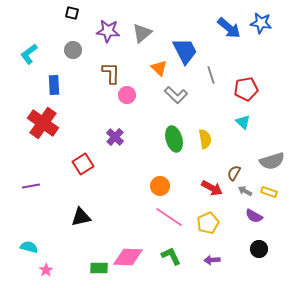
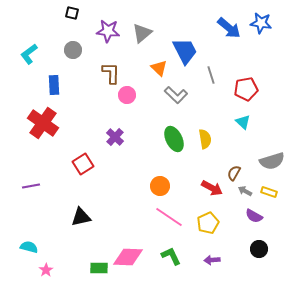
green ellipse: rotated 10 degrees counterclockwise
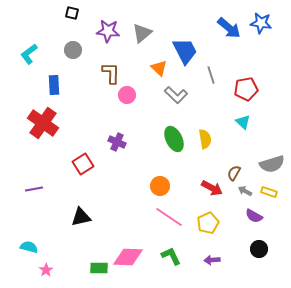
purple cross: moved 2 px right, 5 px down; rotated 18 degrees counterclockwise
gray semicircle: moved 3 px down
purple line: moved 3 px right, 3 px down
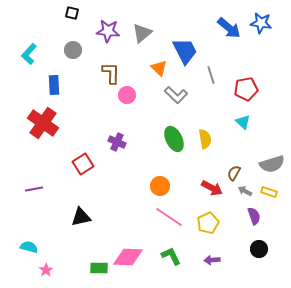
cyan L-shape: rotated 10 degrees counterclockwise
purple semicircle: rotated 138 degrees counterclockwise
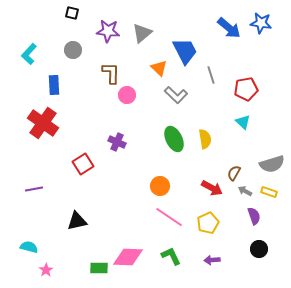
black triangle: moved 4 px left, 4 px down
